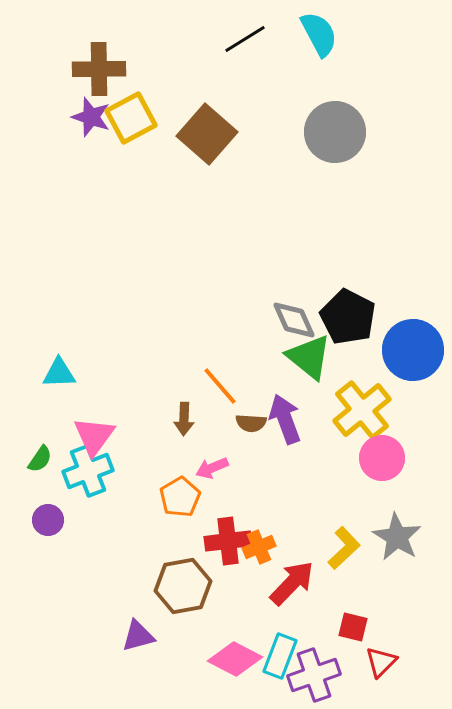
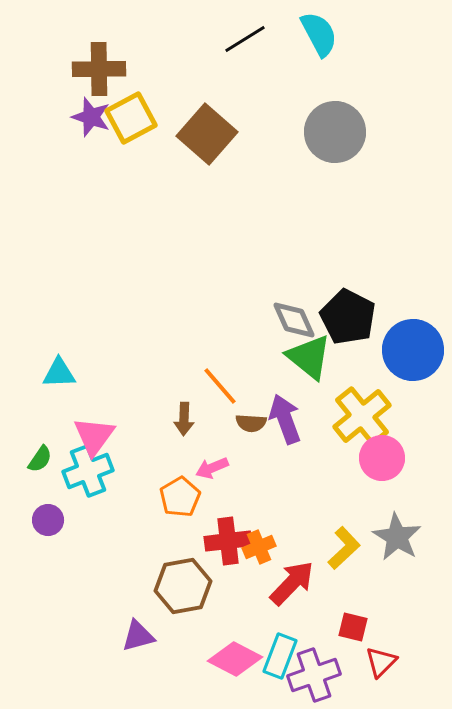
yellow cross: moved 6 px down
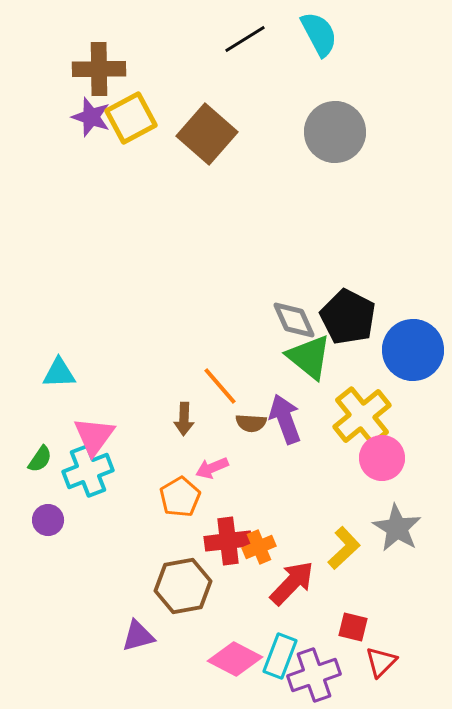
gray star: moved 9 px up
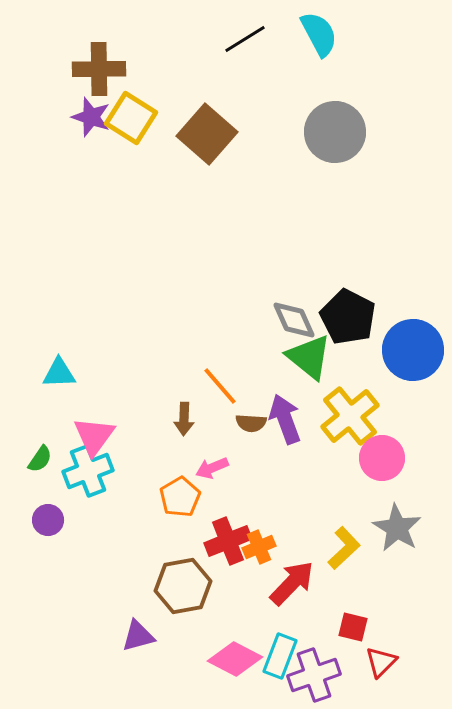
yellow square: rotated 30 degrees counterclockwise
yellow cross: moved 12 px left
red cross: rotated 15 degrees counterclockwise
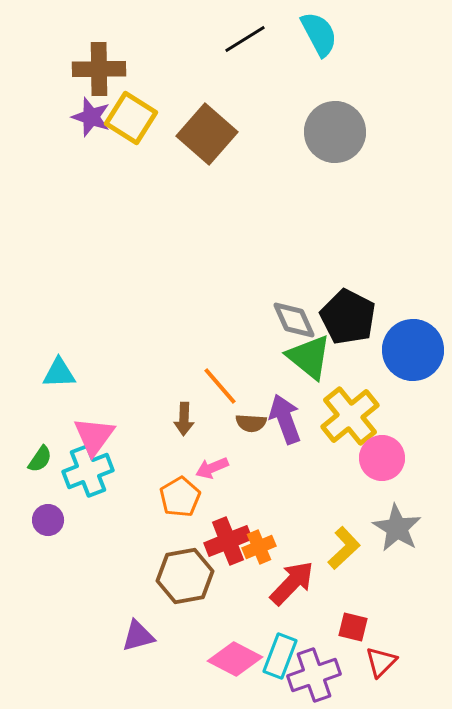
brown hexagon: moved 2 px right, 10 px up
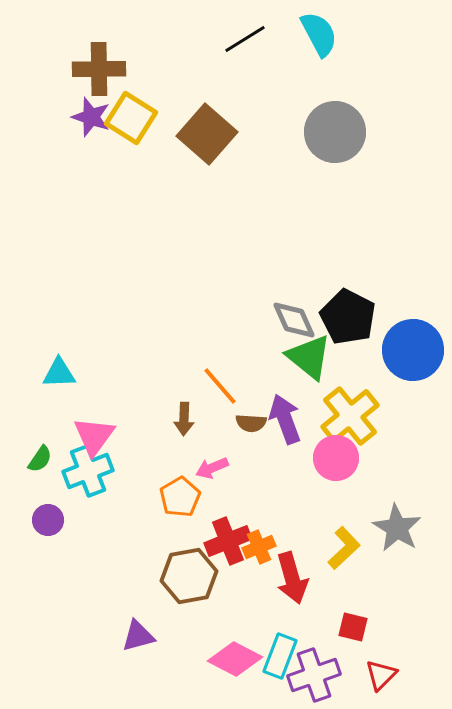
pink circle: moved 46 px left
brown hexagon: moved 4 px right
red arrow: moved 5 px up; rotated 120 degrees clockwise
red triangle: moved 13 px down
